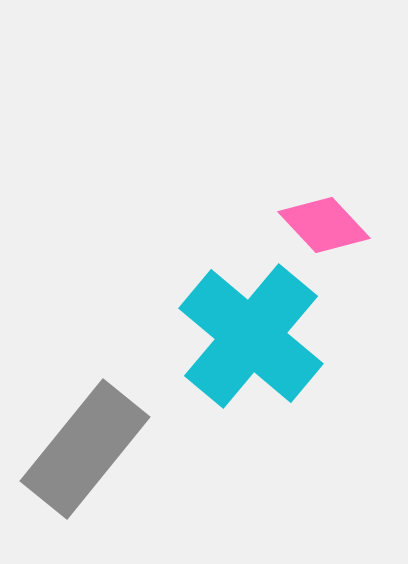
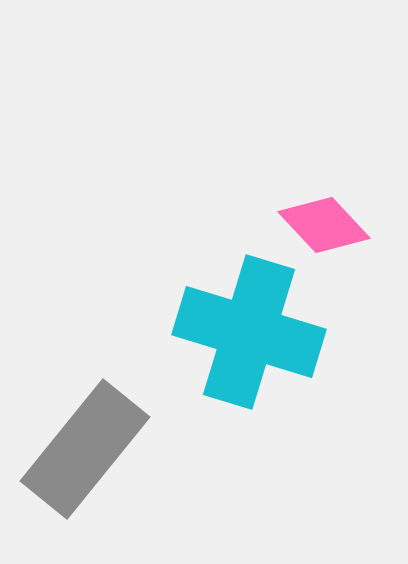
cyan cross: moved 2 px left, 4 px up; rotated 23 degrees counterclockwise
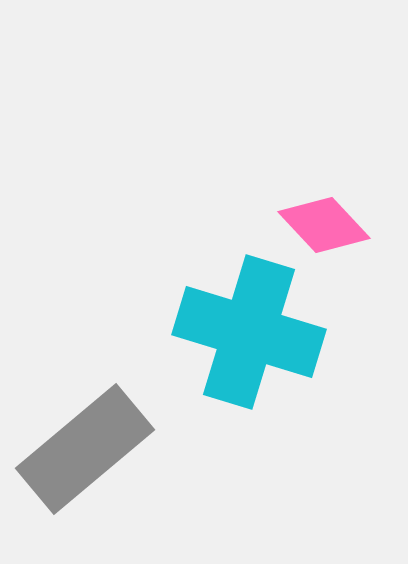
gray rectangle: rotated 11 degrees clockwise
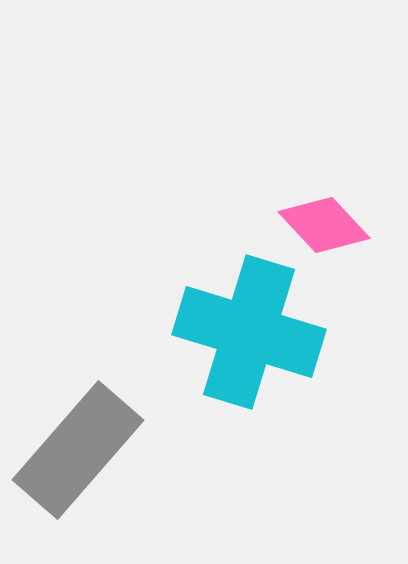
gray rectangle: moved 7 px left, 1 px down; rotated 9 degrees counterclockwise
